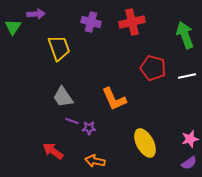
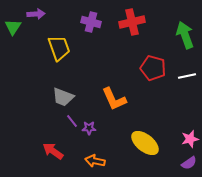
gray trapezoid: rotated 35 degrees counterclockwise
purple line: rotated 32 degrees clockwise
yellow ellipse: rotated 24 degrees counterclockwise
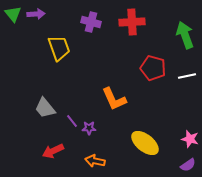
red cross: rotated 10 degrees clockwise
green triangle: moved 13 px up; rotated 12 degrees counterclockwise
gray trapezoid: moved 18 px left, 11 px down; rotated 30 degrees clockwise
pink star: rotated 30 degrees clockwise
red arrow: rotated 60 degrees counterclockwise
purple semicircle: moved 1 px left, 2 px down
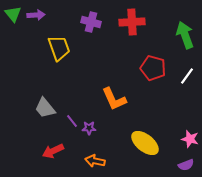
purple arrow: moved 1 px down
white line: rotated 42 degrees counterclockwise
purple semicircle: moved 2 px left; rotated 14 degrees clockwise
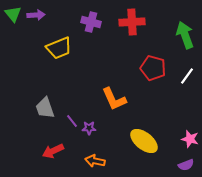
yellow trapezoid: rotated 88 degrees clockwise
gray trapezoid: rotated 20 degrees clockwise
yellow ellipse: moved 1 px left, 2 px up
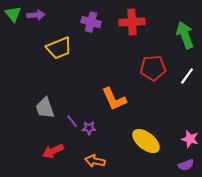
red pentagon: rotated 20 degrees counterclockwise
yellow ellipse: moved 2 px right
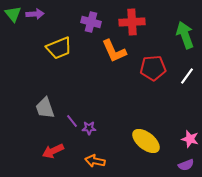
purple arrow: moved 1 px left, 1 px up
orange L-shape: moved 48 px up
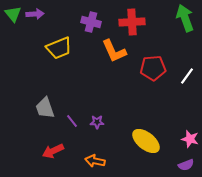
green arrow: moved 17 px up
purple star: moved 8 px right, 6 px up
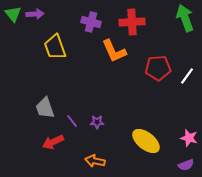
yellow trapezoid: moved 4 px left, 1 px up; rotated 92 degrees clockwise
red pentagon: moved 5 px right
pink star: moved 1 px left, 1 px up
red arrow: moved 9 px up
